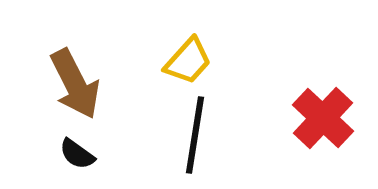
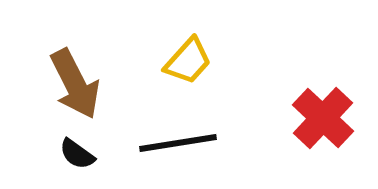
black line: moved 17 px left, 8 px down; rotated 72 degrees clockwise
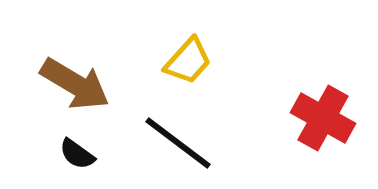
brown arrow: rotated 32 degrees counterclockwise
red cross: rotated 14 degrees counterclockwise
black line: rotated 46 degrees clockwise
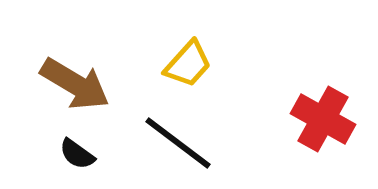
yellow trapezoid: moved 3 px down
red cross: moved 1 px down
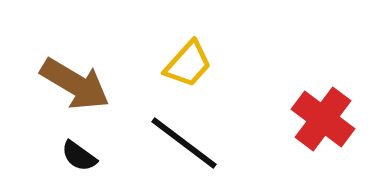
red cross: rotated 8 degrees clockwise
black line: moved 6 px right
black semicircle: moved 2 px right, 2 px down
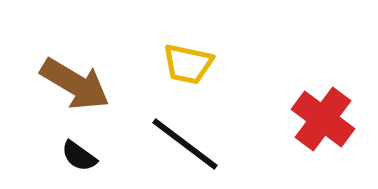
yellow trapezoid: rotated 60 degrees clockwise
black line: moved 1 px right, 1 px down
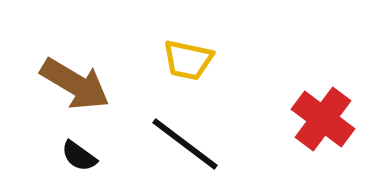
yellow trapezoid: moved 4 px up
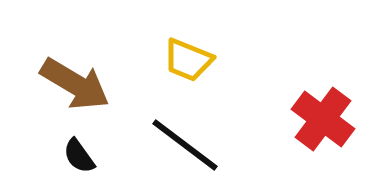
yellow trapezoid: rotated 10 degrees clockwise
black line: moved 1 px down
black semicircle: rotated 18 degrees clockwise
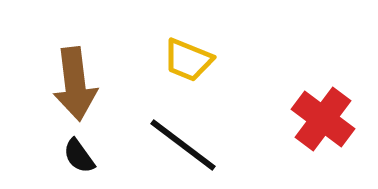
brown arrow: rotated 52 degrees clockwise
black line: moved 2 px left
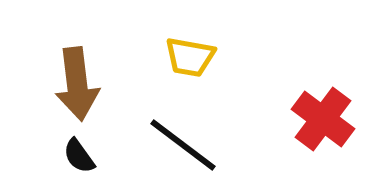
yellow trapezoid: moved 2 px right, 3 px up; rotated 12 degrees counterclockwise
brown arrow: moved 2 px right
